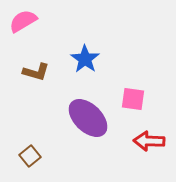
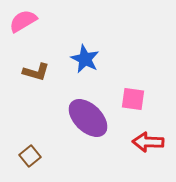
blue star: rotated 8 degrees counterclockwise
red arrow: moved 1 px left, 1 px down
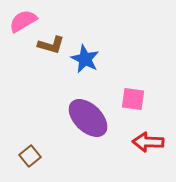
brown L-shape: moved 15 px right, 27 px up
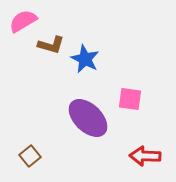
pink square: moved 3 px left
red arrow: moved 3 px left, 14 px down
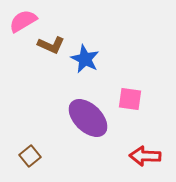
brown L-shape: rotated 8 degrees clockwise
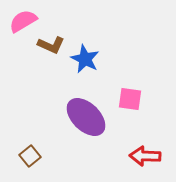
purple ellipse: moved 2 px left, 1 px up
